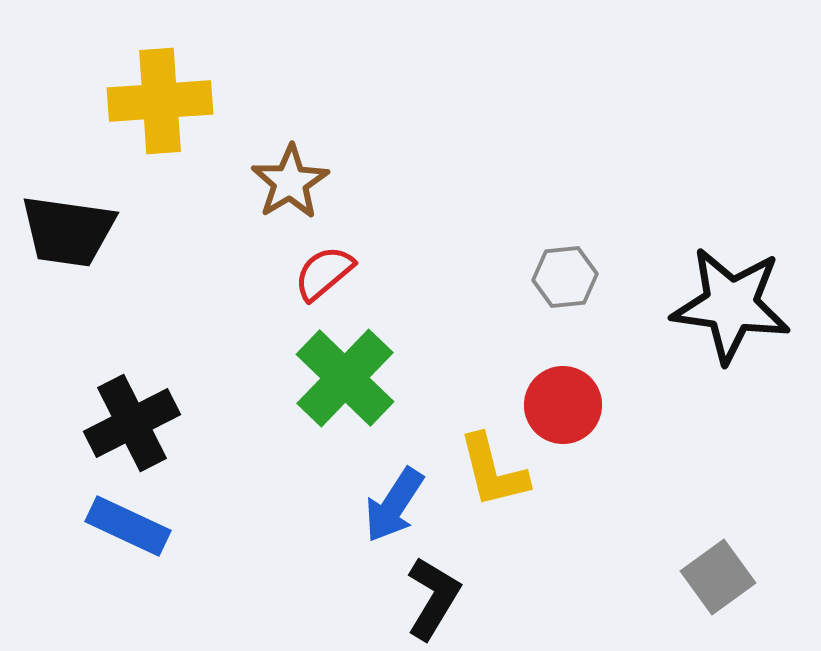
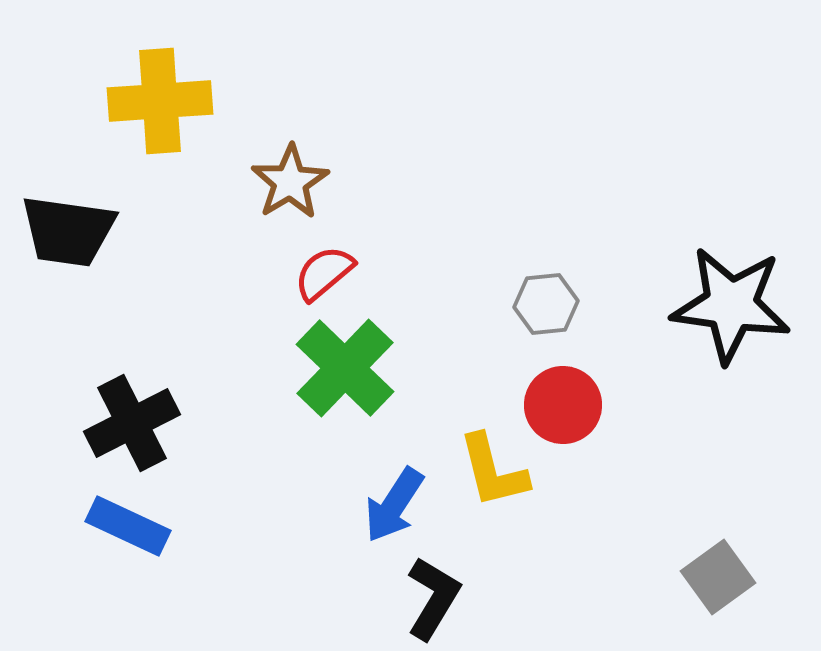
gray hexagon: moved 19 px left, 27 px down
green cross: moved 10 px up
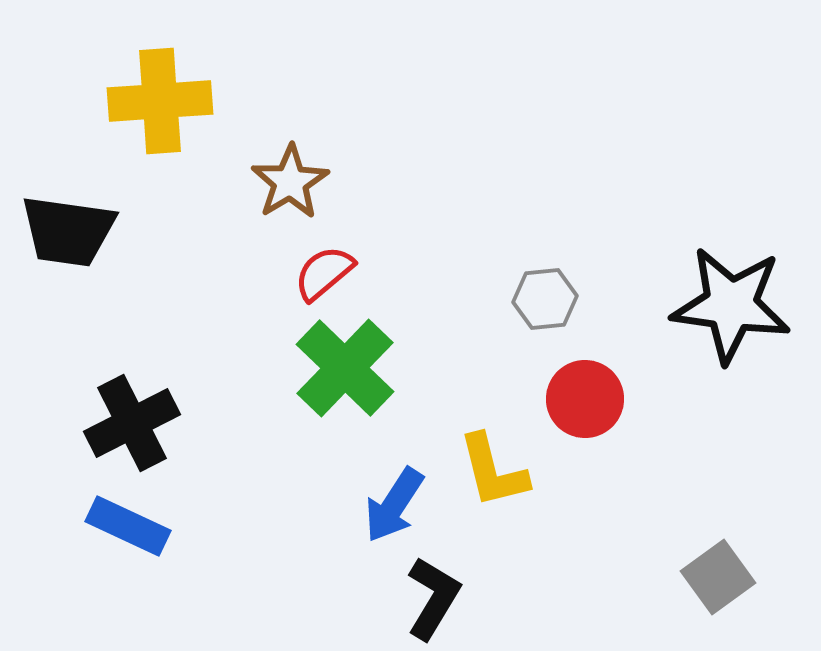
gray hexagon: moved 1 px left, 5 px up
red circle: moved 22 px right, 6 px up
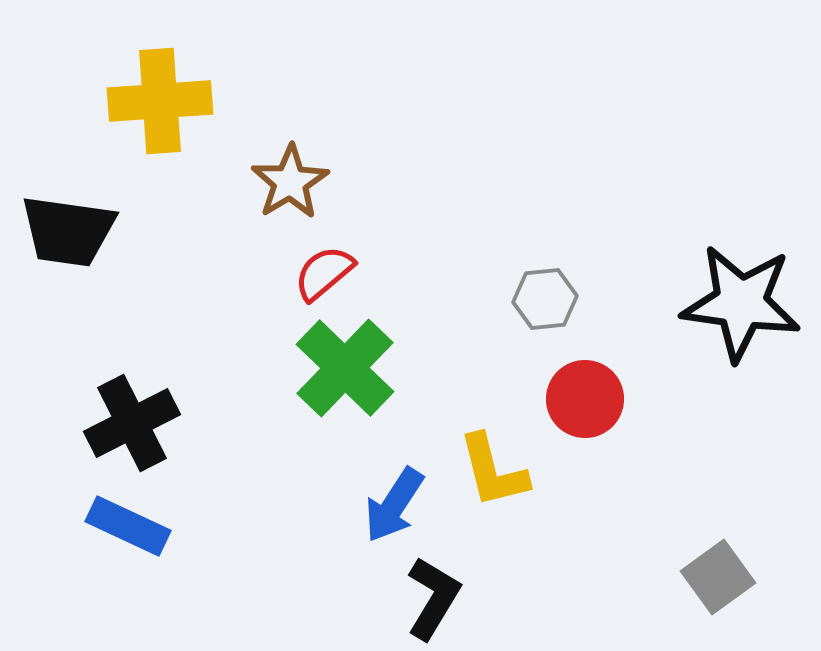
black star: moved 10 px right, 2 px up
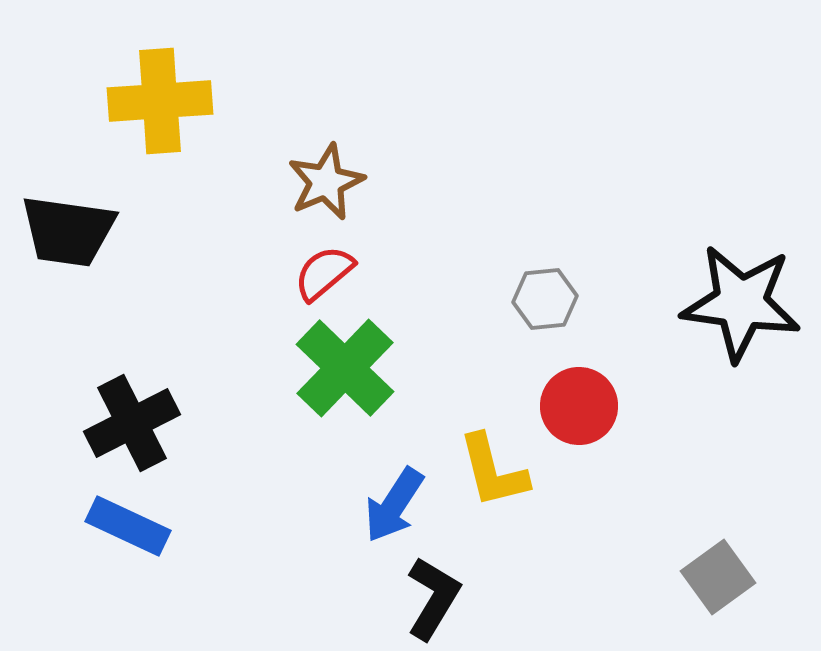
brown star: moved 36 px right; rotated 8 degrees clockwise
red circle: moved 6 px left, 7 px down
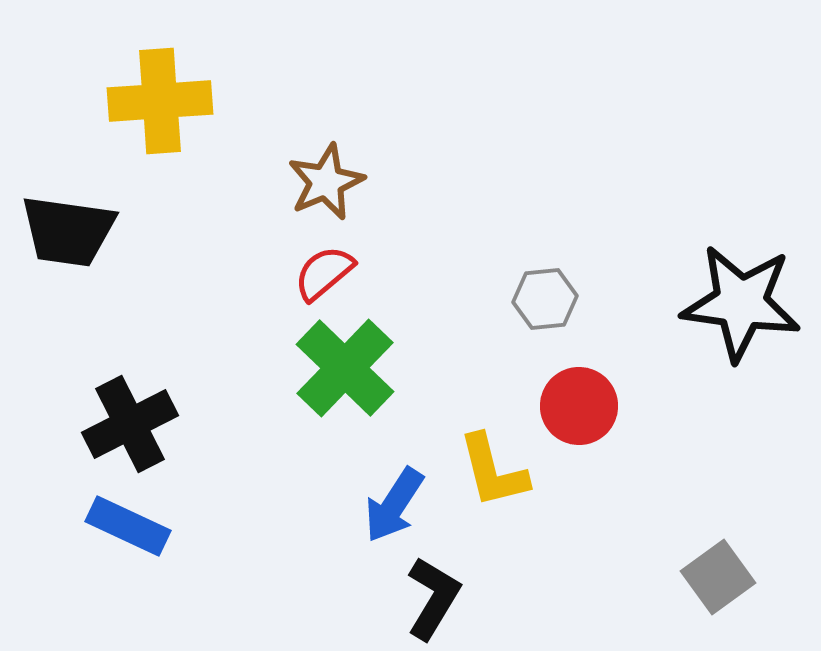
black cross: moved 2 px left, 1 px down
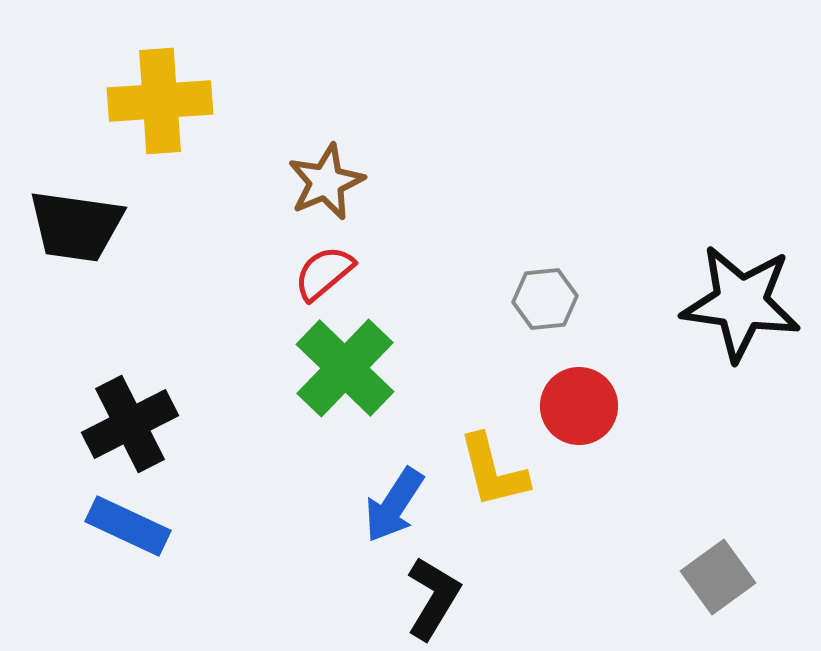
black trapezoid: moved 8 px right, 5 px up
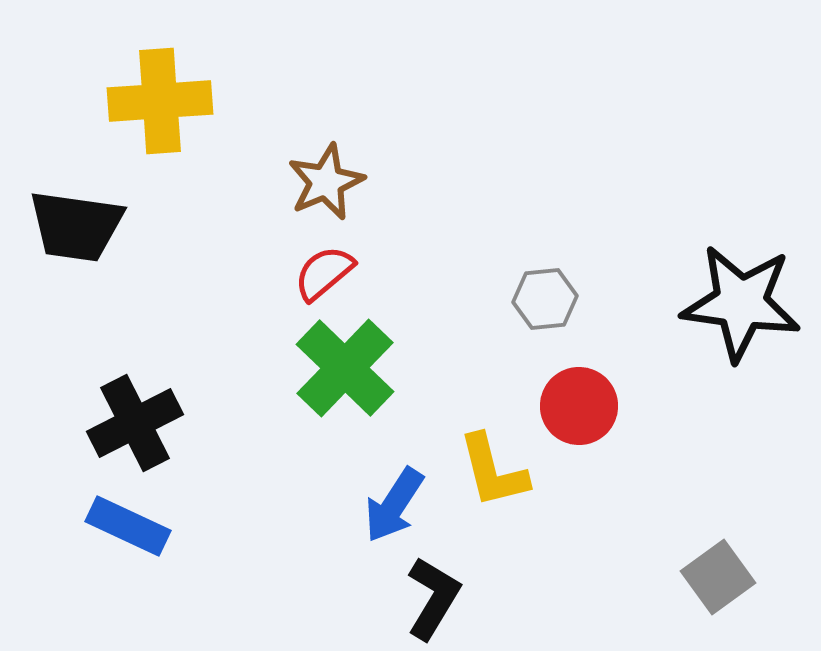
black cross: moved 5 px right, 1 px up
